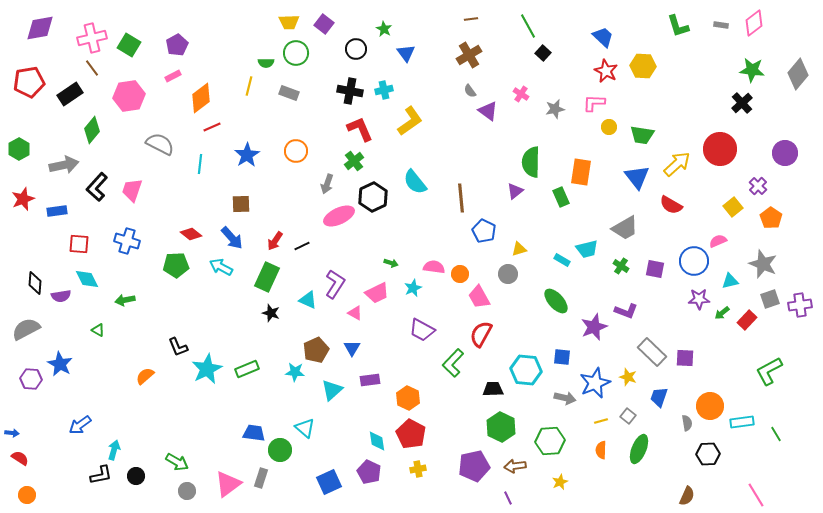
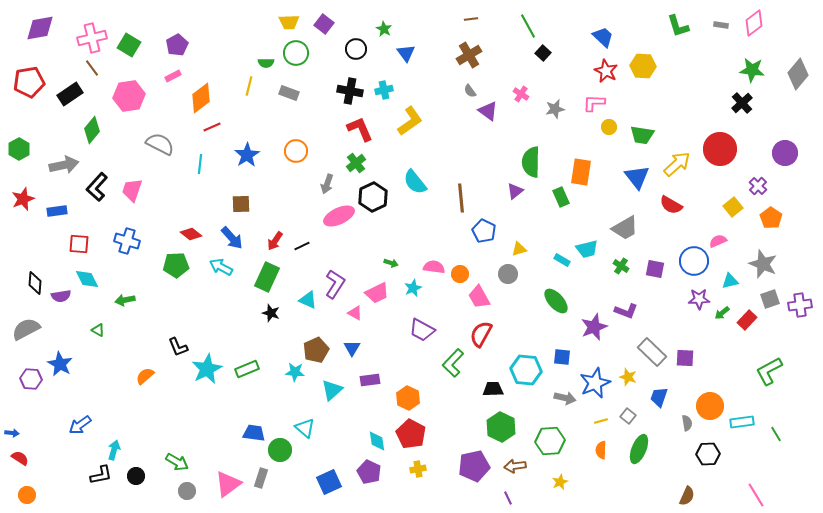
green cross at (354, 161): moved 2 px right, 2 px down
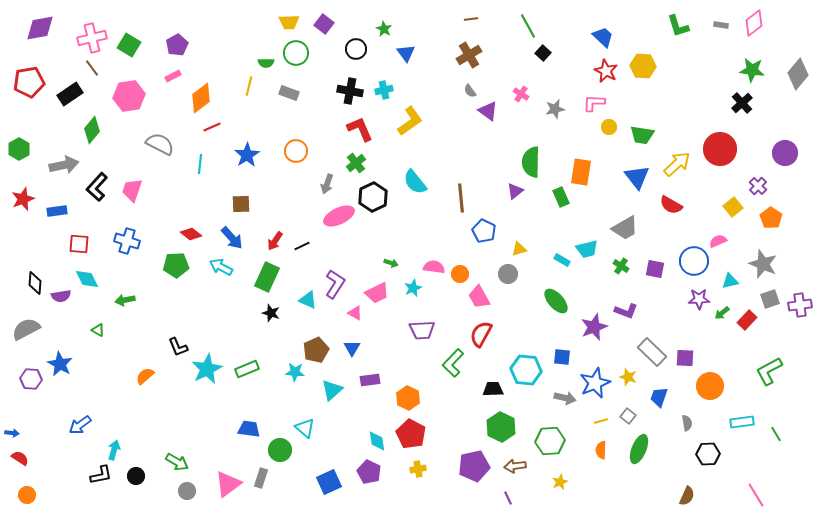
purple trapezoid at (422, 330): rotated 32 degrees counterclockwise
orange circle at (710, 406): moved 20 px up
blue trapezoid at (254, 433): moved 5 px left, 4 px up
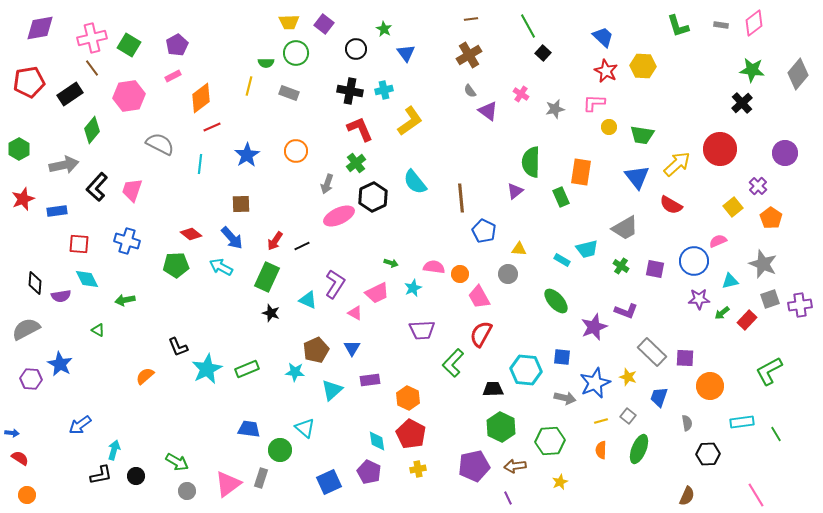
yellow triangle at (519, 249): rotated 21 degrees clockwise
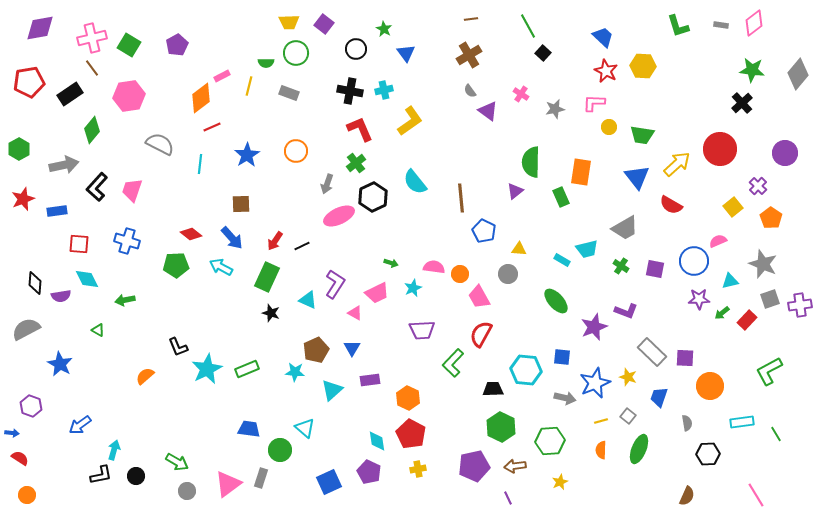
pink rectangle at (173, 76): moved 49 px right
purple hexagon at (31, 379): moved 27 px down; rotated 15 degrees clockwise
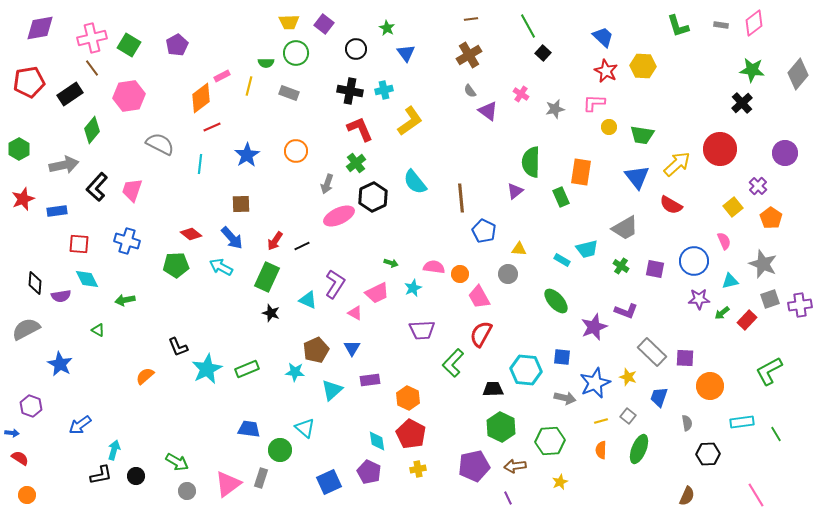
green star at (384, 29): moved 3 px right, 1 px up
pink semicircle at (718, 241): moved 6 px right; rotated 90 degrees clockwise
